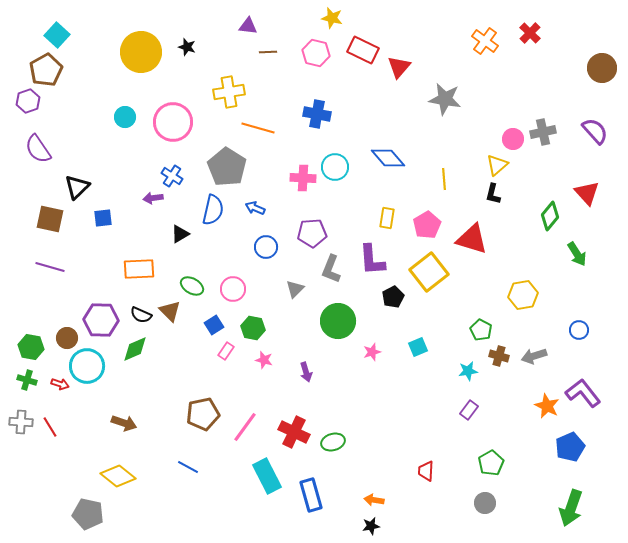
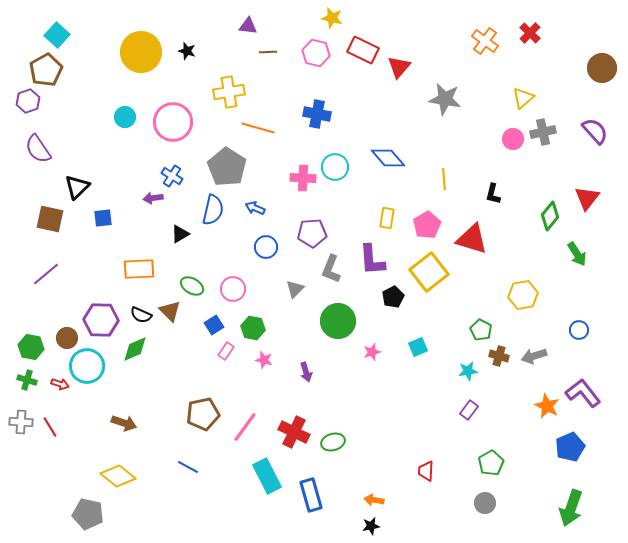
black star at (187, 47): moved 4 px down
yellow triangle at (497, 165): moved 26 px right, 67 px up
red triangle at (587, 193): moved 5 px down; rotated 20 degrees clockwise
purple line at (50, 267): moved 4 px left, 7 px down; rotated 56 degrees counterclockwise
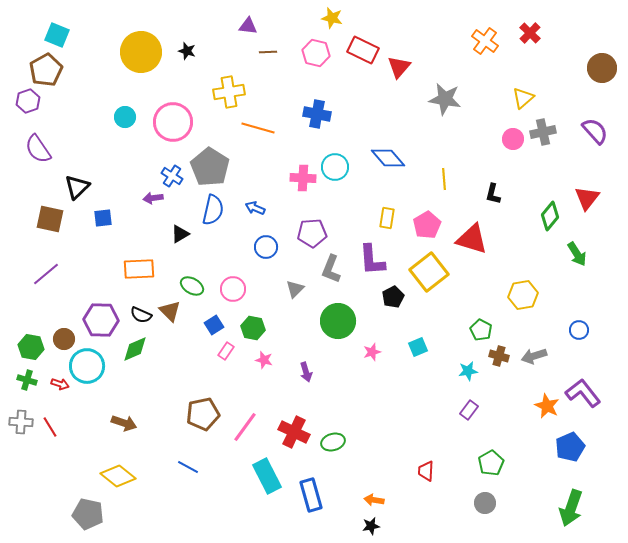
cyan square at (57, 35): rotated 20 degrees counterclockwise
gray pentagon at (227, 167): moved 17 px left
brown circle at (67, 338): moved 3 px left, 1 px down
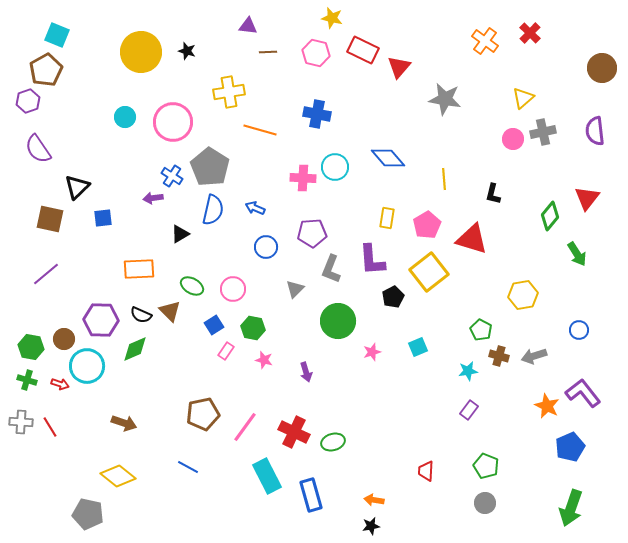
orange line at (258, 128): moved 2 px right, 2 px down
purple semicircle at (595, 131): rotated 144 degrees counterclockwise
green pentagon at (491, 463): moved 5 px left, 3 px down; rotated 20 degrees counterclockwise
